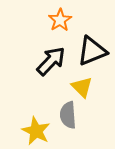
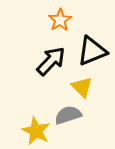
gray semicircle: rotated 76 degrees clockwise
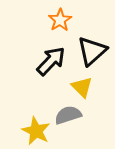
black triangle: rotated 20 degrees counterclockwise
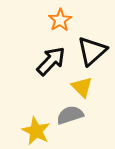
gray semicircle: moved 2 px right
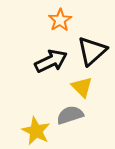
black arrow: rotated 20 degrees clockwise
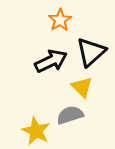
black triangle: moved 1 px left, 1 px down
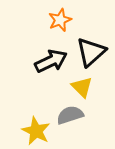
orange star: rotated 10 degrees clockwise
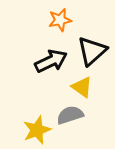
orange star: rotated 10 degrees clockwise
black triangle: moved 1 px right, 1 px up
yellow triangle: rotated 10 degrees counterclockwise
yellow star: moved 1 px right, 1 px up; rotated 24 degrees clockwise
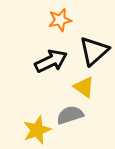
black triangle: moved 2 px right
yellow triangle: moved 2 px right
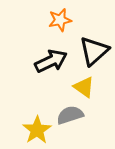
yellow star: rotated 12 degrees counterclockwise
